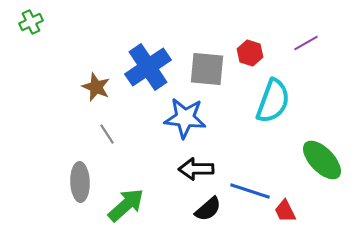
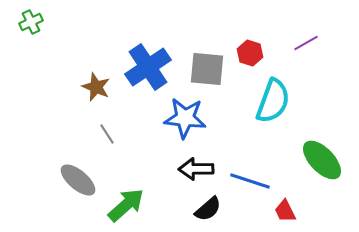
gray ellipse: moved 2 px left, 2 px up; rotated 48 degrees counterclockwise
blue line: moved 10 px up
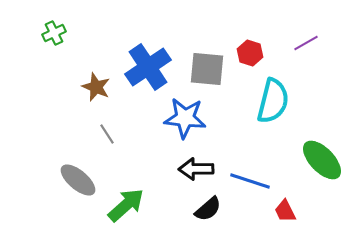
green cross: moved 23 px right, 11 px down
cyan semicircle: rotated 6 degrees counterclockwise
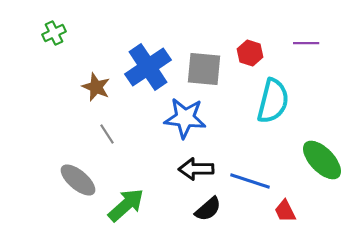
purple line: rotated 30 degrees clockwise
gray square: moved 3 px left
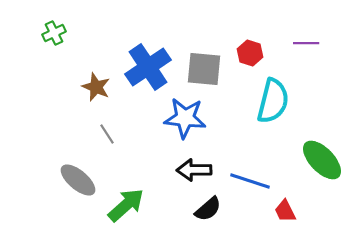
black arrow: moved 2 px left, 1 px down
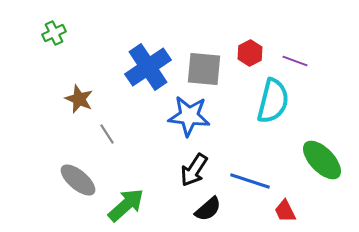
purple line: moved 11 px left, 18 px down; rotated 20 degrees clockwise
red hexagon: rotated 15 degrees clockwise
brown star: moved 17 px left, 12 px down
blue star: moved 4 px right, 2 px up
black arrow: rotated 56 degrees counterclockwise
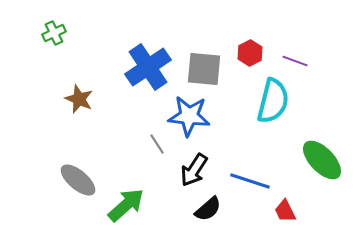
gray line: moved 50 px right, 10 px down
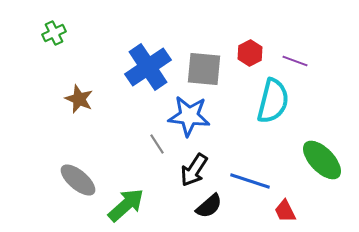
black semicircle: moved 1 px right, 3 px up
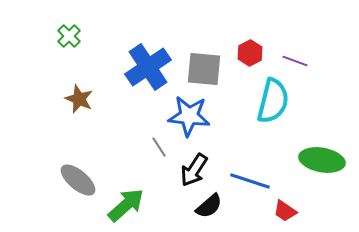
green cross: moved 15 px right, 3 px down; rotated 20 degrees counterclockwise
gray line: moved 2 px right, 3 px down
green ellipse: rotated 36 degrees counterclockwise
red trapezoid: rotated 30 degrees counterclockwise
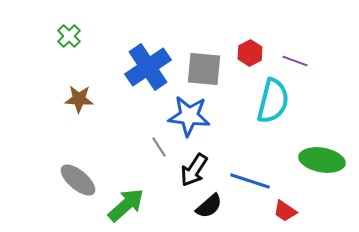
brown star: rotated 20 degrees counterclockwise
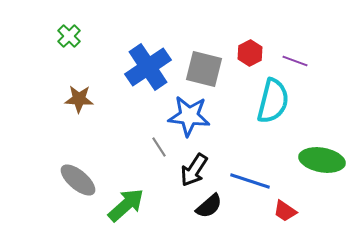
gray square: rotated 9 degrees clockwise
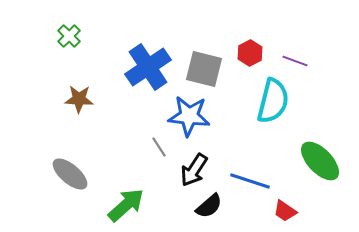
green ellipse: moved 2 px left, 1 px down; rotated 36 degrees clockwise
gray ellipse: moved 8 px left, 6 px up
